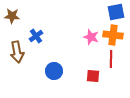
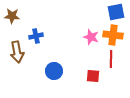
blue cross: rotated 24 degrees clockwise
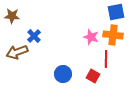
blue cross: moved 2 px left; rotated 32 degrees counterclockwise
brown arrow: rotated 80 degrees clockwise
red line: moved 5 px left
blue circle: moved 9 px right, 3 px down
red square: rotated 24 degrees clockwise
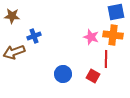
blue cross: rotated 24 degrees clockwise
brown arrow: moved 3 px left
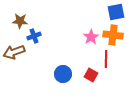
brown star: moved 8 px right, 5 px down
pink star: rotated 21 degrees clockwise
red square: moved 2 px left, 1 px up
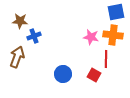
pink star: rotated 28 degrees counterclockwise
brown arrow: moved 3 px right, 5 px down; rotated 130 degrees clockwise
red square: moved 3 px right
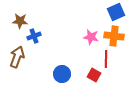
blue square: rotated 12 degrees counterclockwise
orange cross: moved 1 px right, 1 px down
blue circle: moved 1 px left
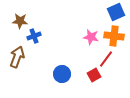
red line: rotated 36 degrees clockwise
red square: rotated 32 degrees clockwise
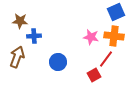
blue cross: rotated 16 degrees clockwise
blue circle: moved 4 px left, 12 px up
